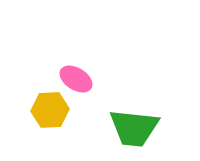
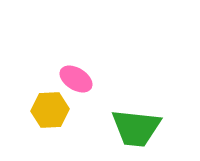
green trapezoid: moved 2 px right
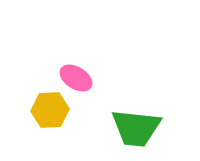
pink ellipse: moved 1 px up
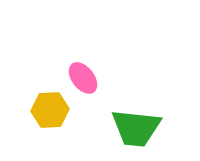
pink ellipse: moved 7 px right; rotated 20 degrees clockwise
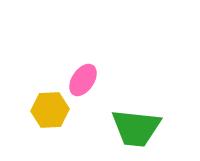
pink ellipse: moved 2 px down; rotated 72 degrees clockwise
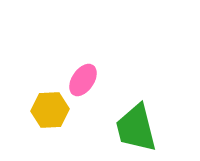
green trapezoid: rotated 70 degrees clockwise
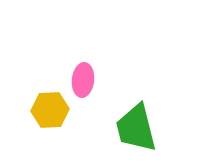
pink ellipse: rotated 28 degrees counterclockwise
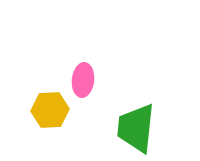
green trapezoid: rotated 20 degrees clockwise
